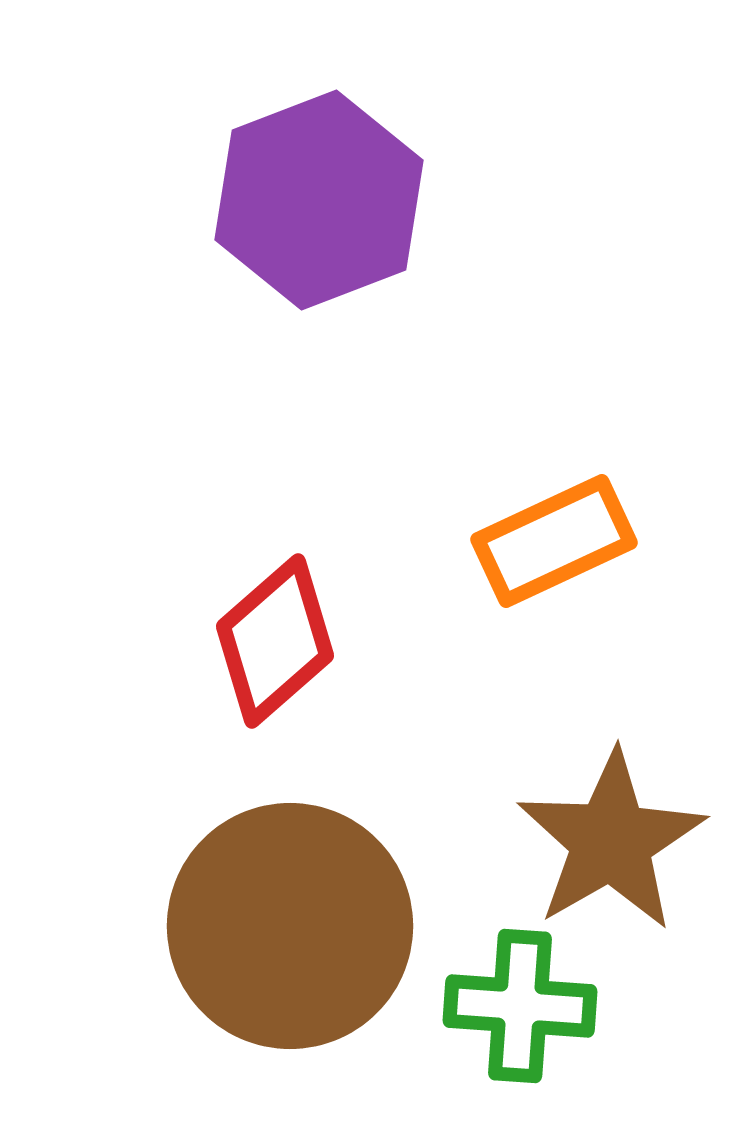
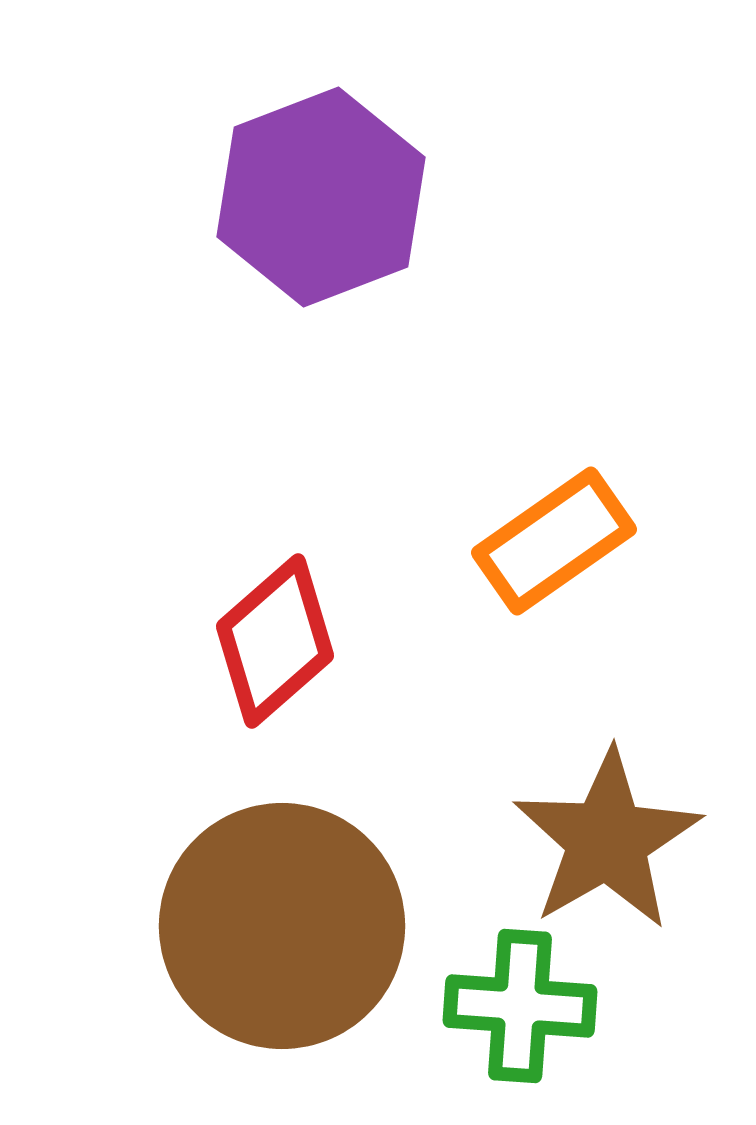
purple hexagon: moved 2 px right, 3 px up
orange rectangle: rotated 10 degrees counterclockwise
brown star: moved 4 px left, 1 px up
brown circle: moved 8 px left
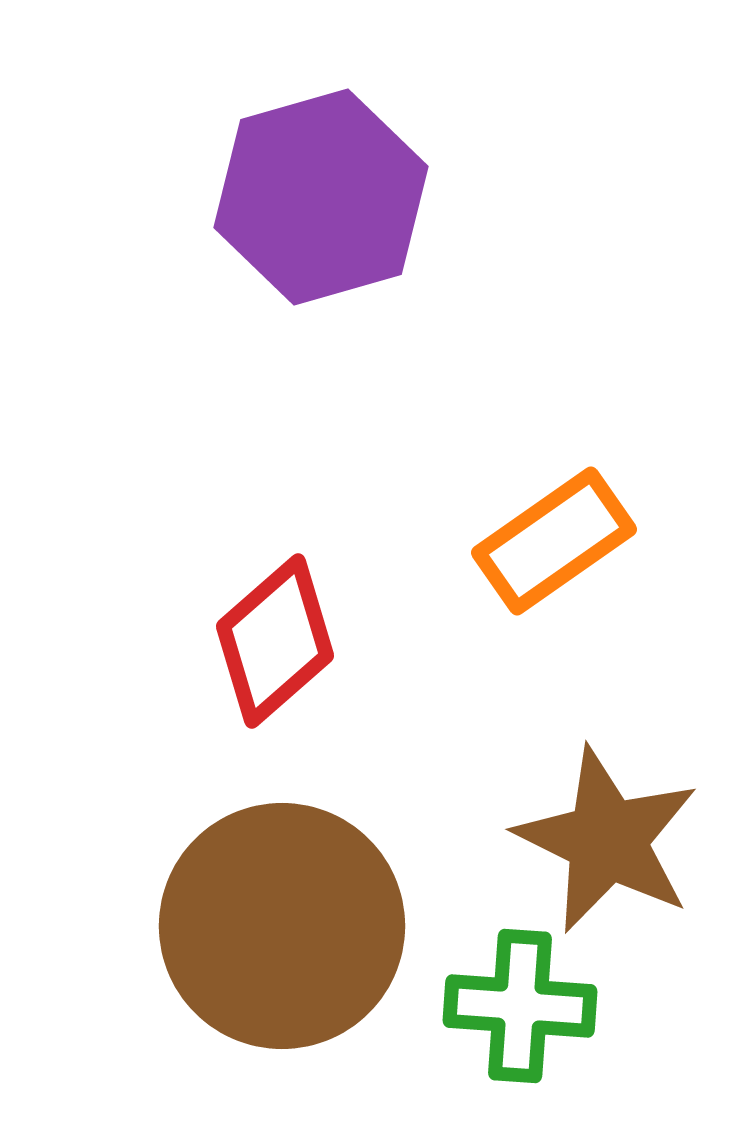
purple hexagon: rotated 5 degrees clockwise
brown star: rotated 16 degrees counterclockwise
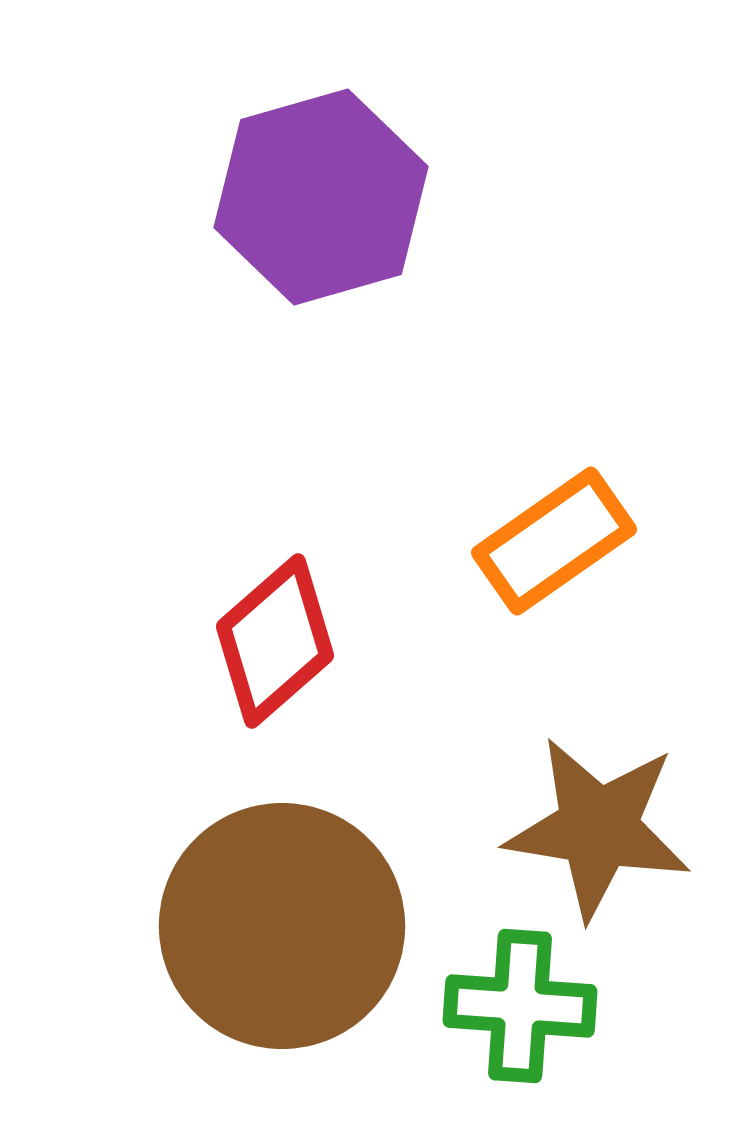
brown star: moved 9 px left, 12 px up; rotated 17 degrees counterclockwise
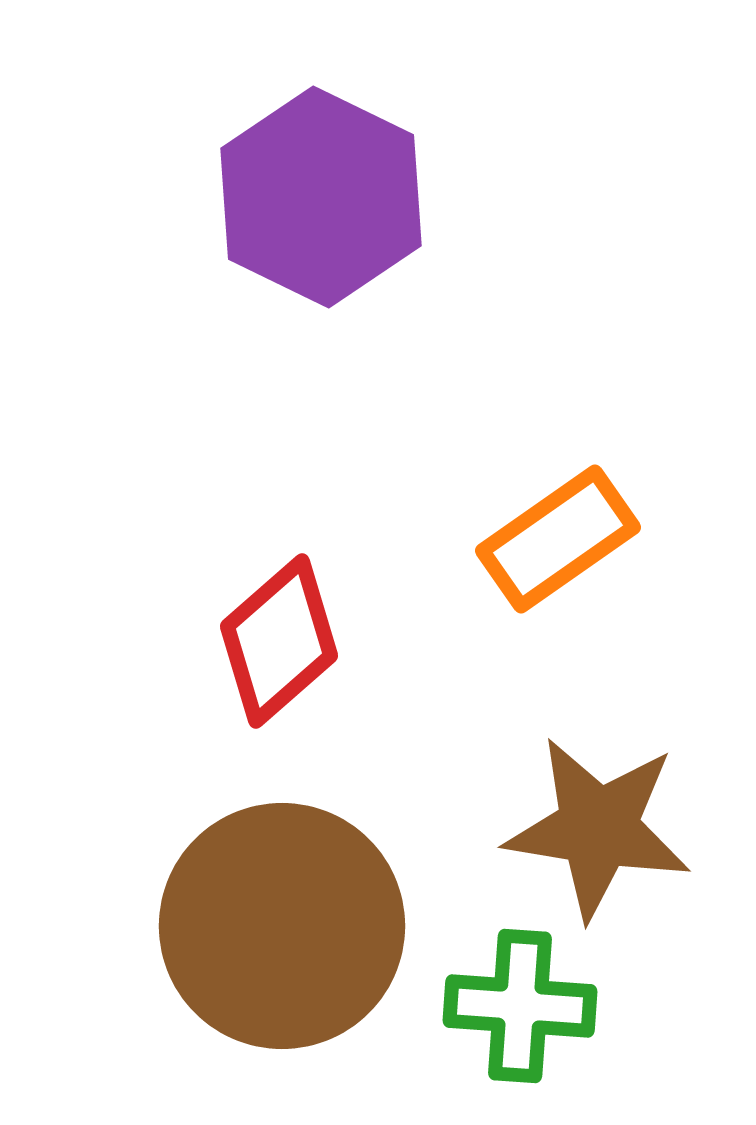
purple hexagon: rotated 18 degrees counterclockwise
orange rectangle: moved 4 px right, 2 px up
red diamond: moved 4 px right
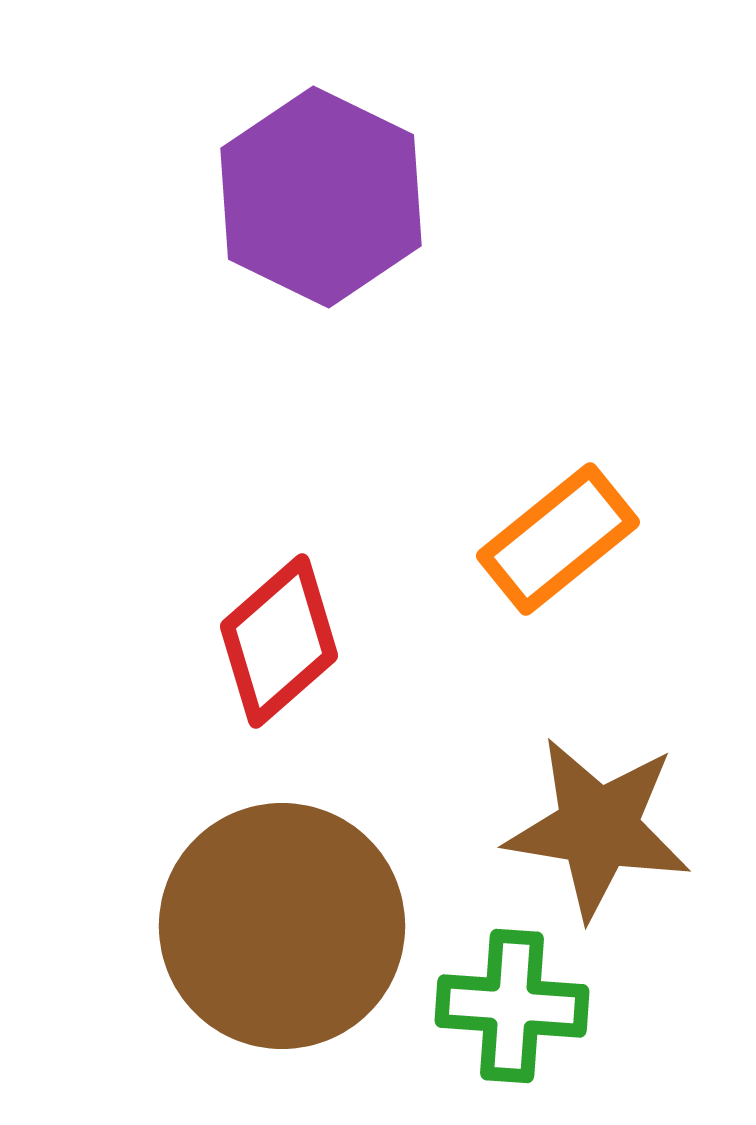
orange rectangle: rotated 4 degrees counterclockwise
green cross: moved 8 px left
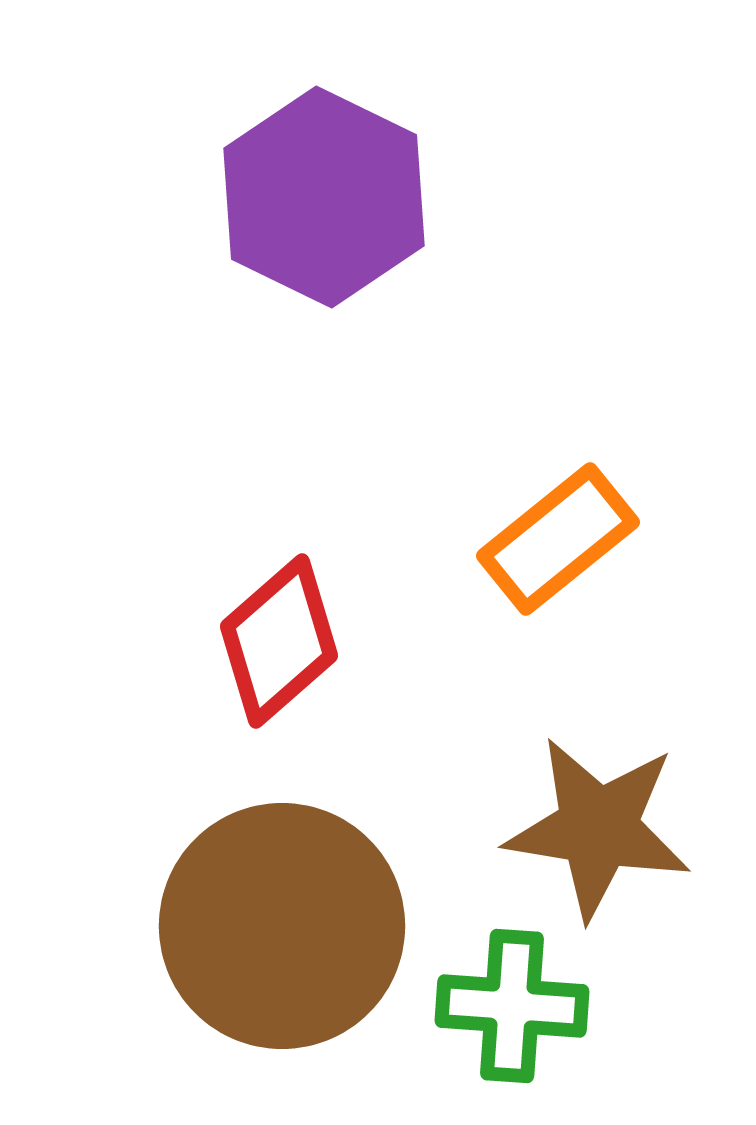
purple hexagon: moved 3 px right
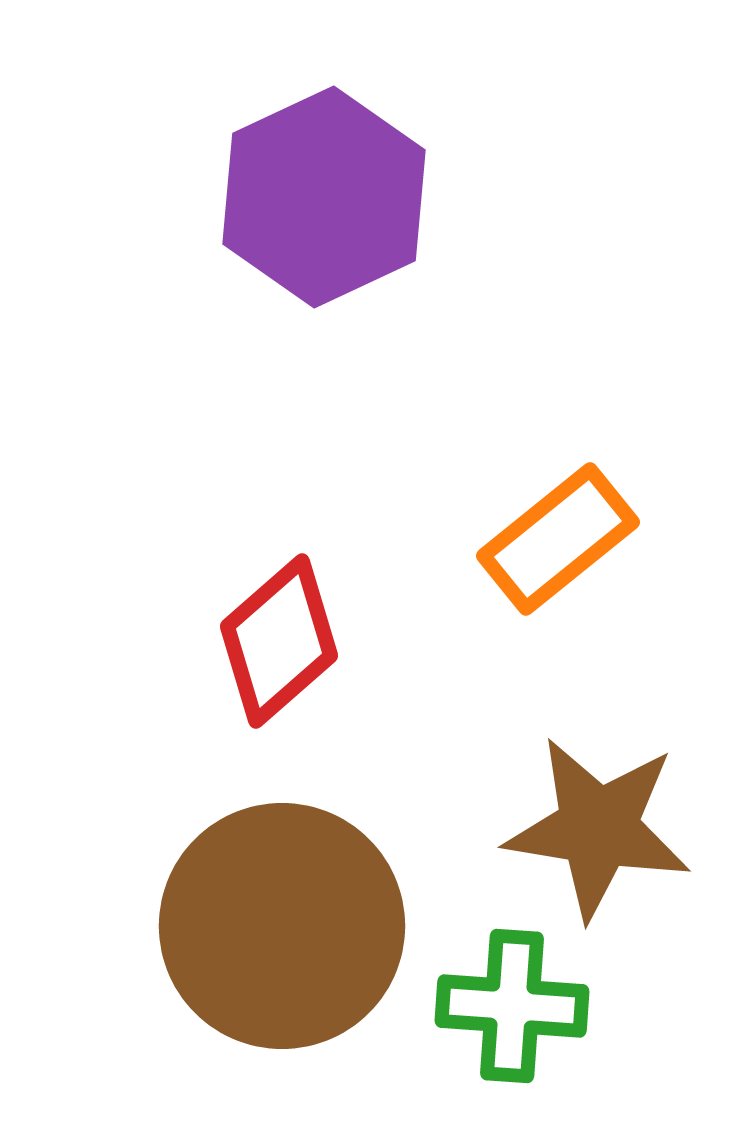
purple hexagon: rotated 9 degrees clockwise
